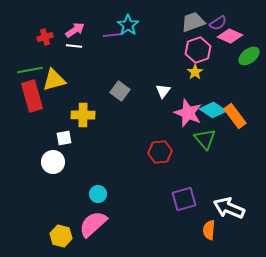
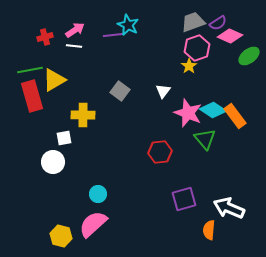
cyan star: rotated 10 degrees counterclockwise
pink hexagon: moved 1 px left, 2 px up
yellow star: moved 6 px left, 6 px up
yellow triangle: rotated 15 degrees counterclockwise
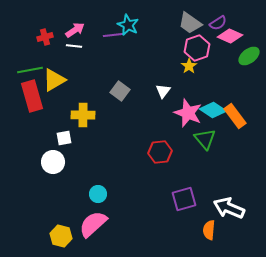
gray trapezoid: moved 3 px left, 1 px down; rotated 125 degrees counterclockwise
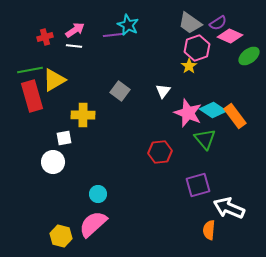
purple square: moved 14 px right, 14 px up
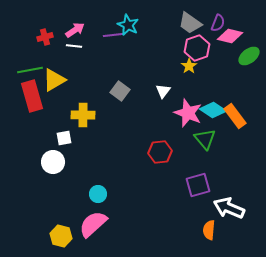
purple semicircle: rotated 36 degrees counterclockwise
pink diamond: rotated 10 degrees counterclockwise
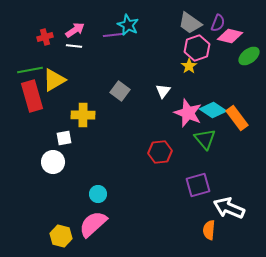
orange rectangle: moved 2 px right, 2 px down
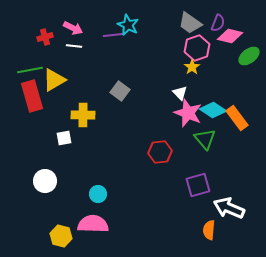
pink arrow: moved 2 px left, 2 px up; rotated 60 degrees clockwise
yellow star: moved 3 px right, 1 px down
white triangle: moved 17 px right, 2 px down; rotated 21 degrees counterclockwise
white circle: moved 8 px left, 19 px down
pink semicircle: rotated 44 degrees clockwise
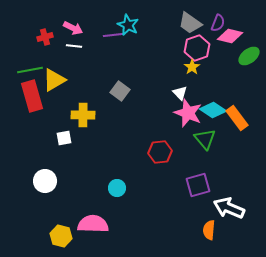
cyan circle: moved 19 px right, 6 px up
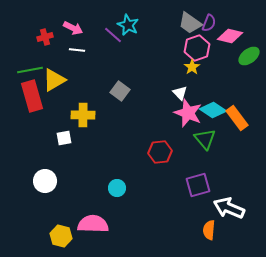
purple semicircle: moved 9 px left
purple line: rotated 48 degrees clockwise
white line: moved 3 px right, 4 px down
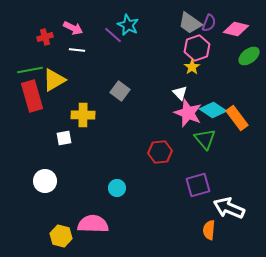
pink diamond: moved 6 px right, 7 px up
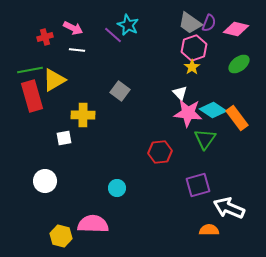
pink hexagon: moved 3 px left
green ellipse: moved 10 px left, 8 px down
pink star: rotated 16 degrees counterclockwise
green triangle: rotated 15 degrees clockwise
orange semicircle: rotated 84 degrees clockwise
